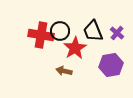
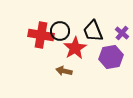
purple cross: moved 5 px right
purple hexagon: moved 8 px up
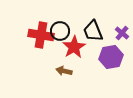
red star: moved 1 px left, 1 px up
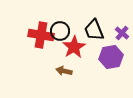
black trapezoid: moved 1 px right, 1 px up
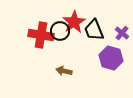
red star: moved 25 px up
purple hexagon: moved 1 px down; rotated 25 degrees clockwise
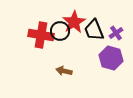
purple cross: moved 6 px left; rotated 16 degrees clockwise
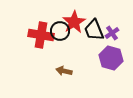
purple cross: moved 4 px left
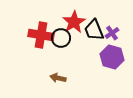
black circle: moved 1 px right, 7 px down
purple hexagon: moved 1 px right, 1 px up
brown arrow: moved 6 px left, 7 px down
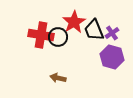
black circle: moved 3 px left, 1 px up
